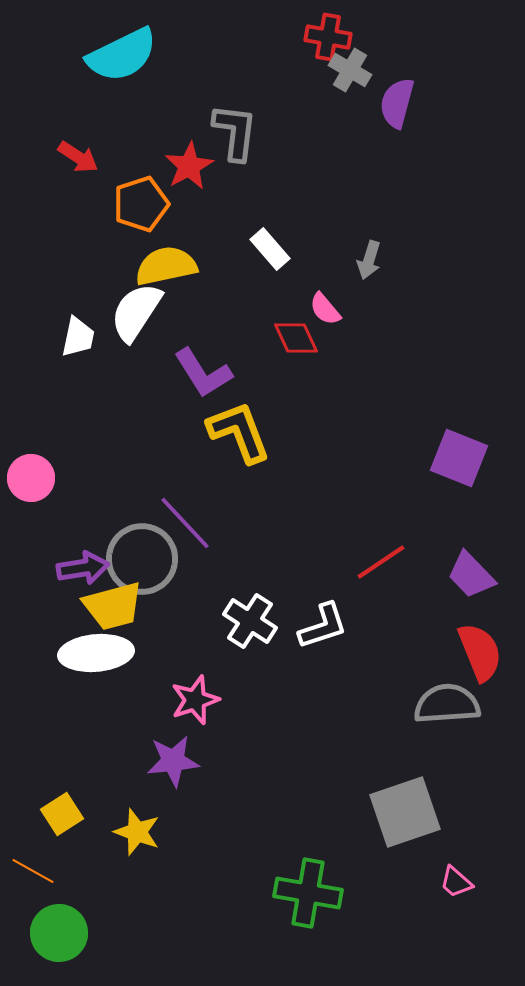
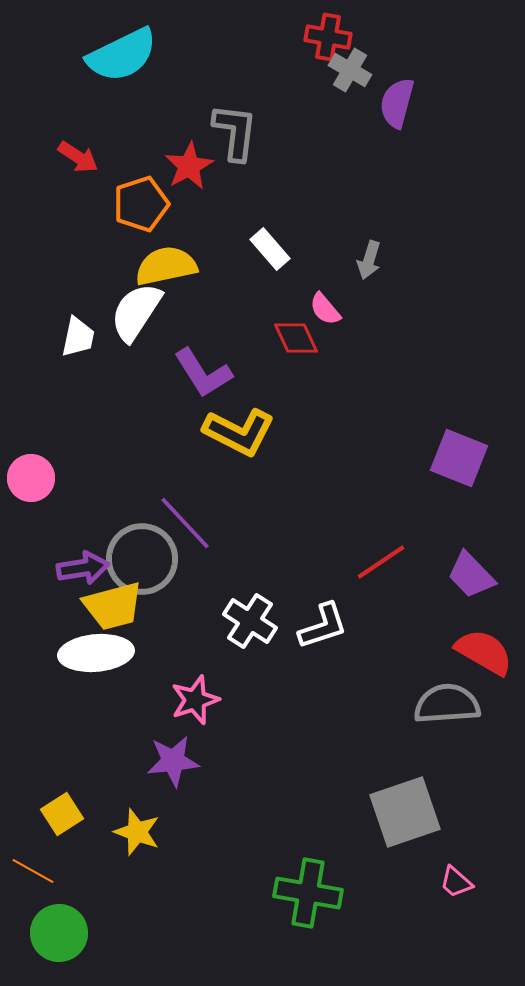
yellow L-shape: rotated 138 degrees clockwise
red semicircle: moved 4 px right; rotated 38 degrees counterclockwise
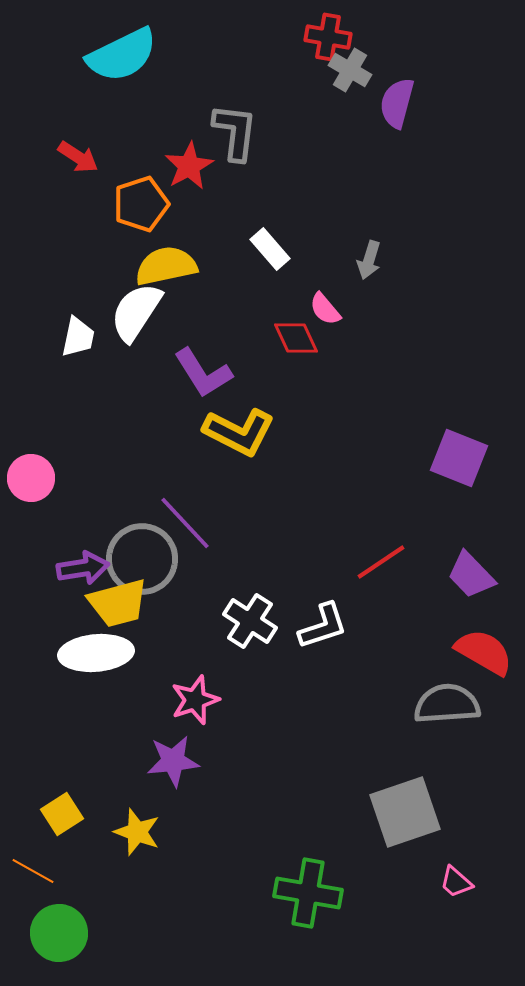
yellow trapezoid: moved 5 px right, 3 px up
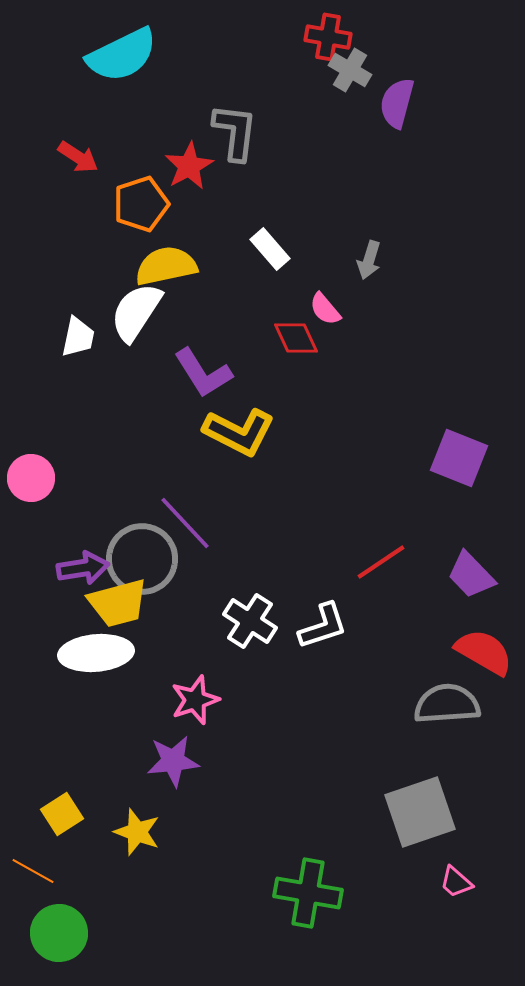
gray square: moved 15 px right
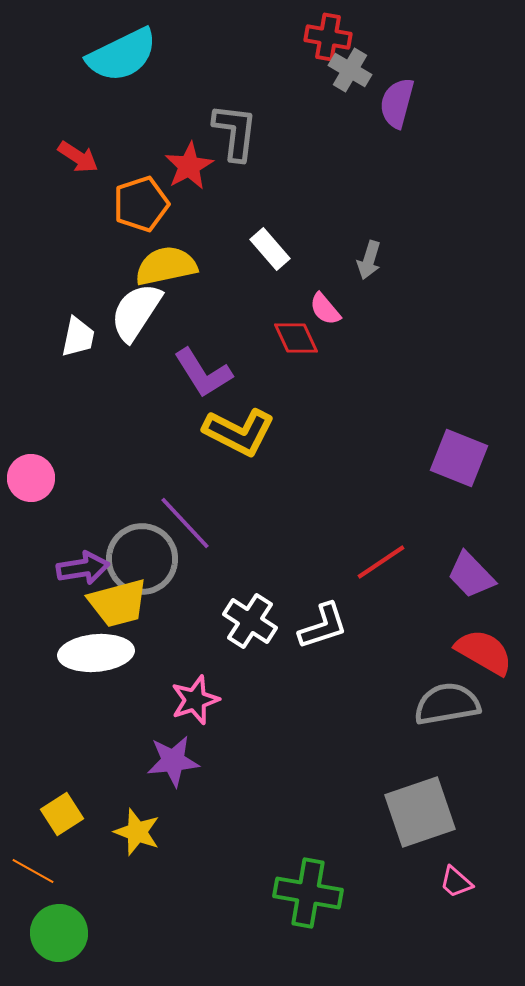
gray semicircle: rotated 6 degrees counterclockwise
